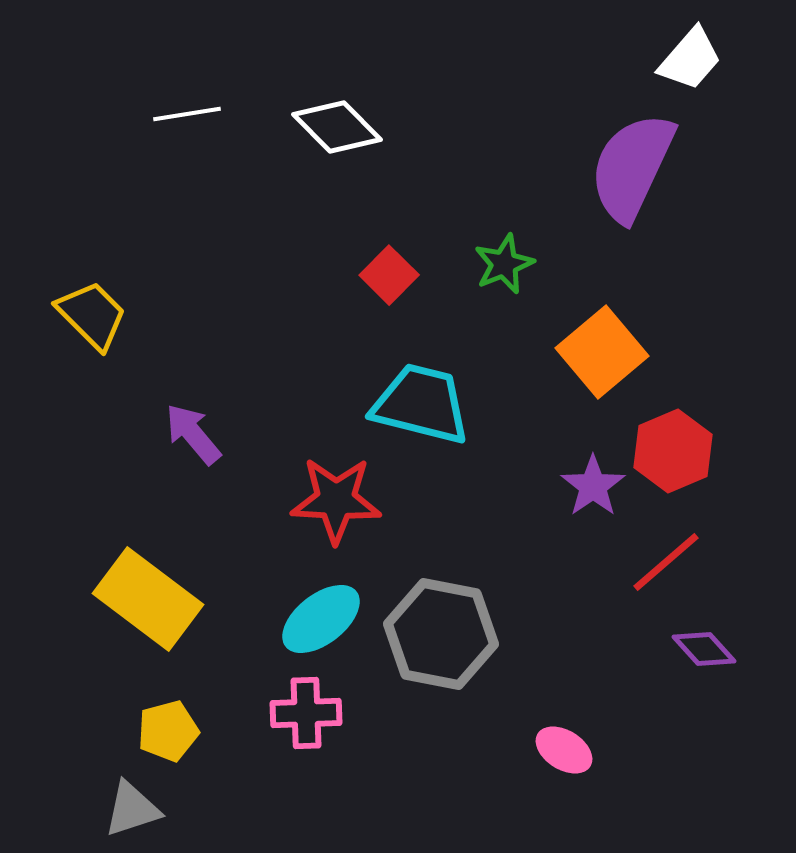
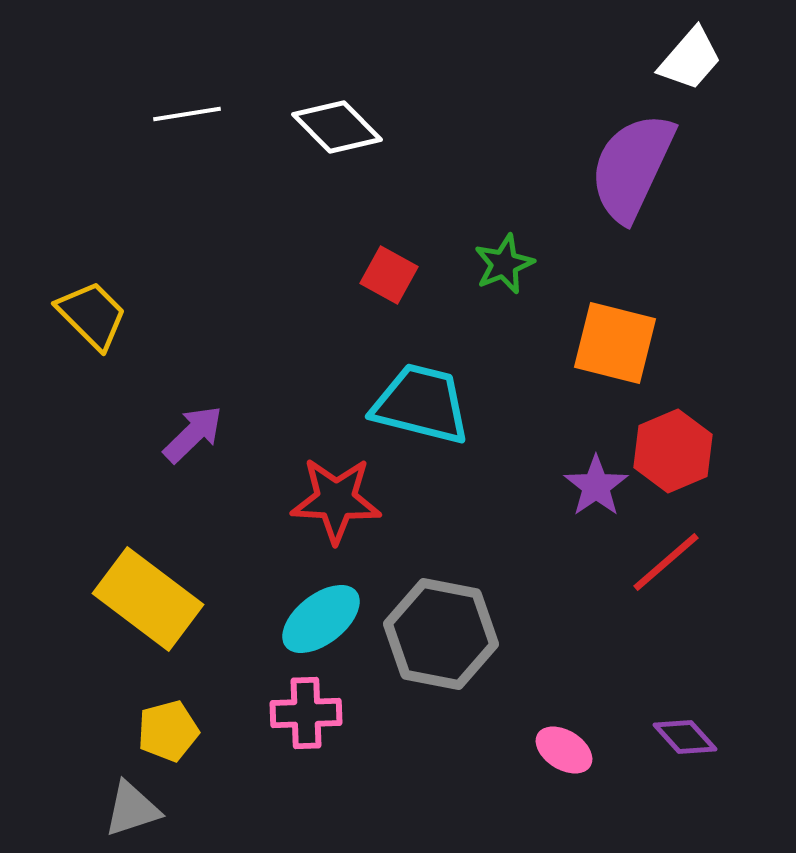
red square: rotated 16 degrees counterclockwise
orange square: moved 13 px right, 9 px up; rotated 36 degrees counterclockwise
purple arrow: rotated 86 degrees clockwise
purple star: moved 3 px right
purple diamond: moved 19 px left, 88 px down
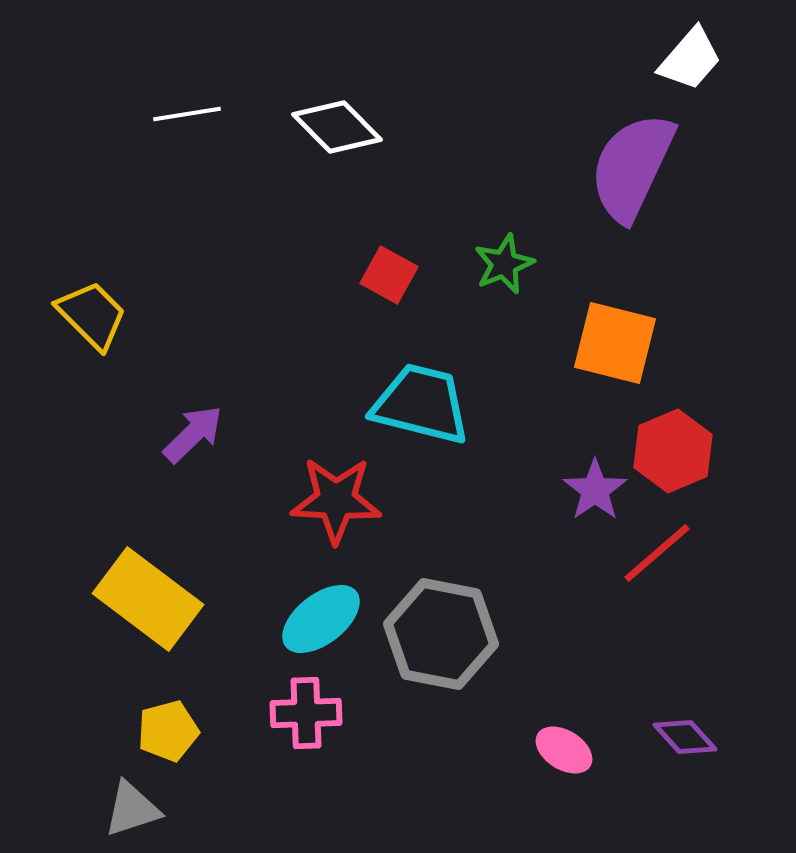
purple star: moved 1 px left, 4 px down
red line: moved 9 px left, 9 px up
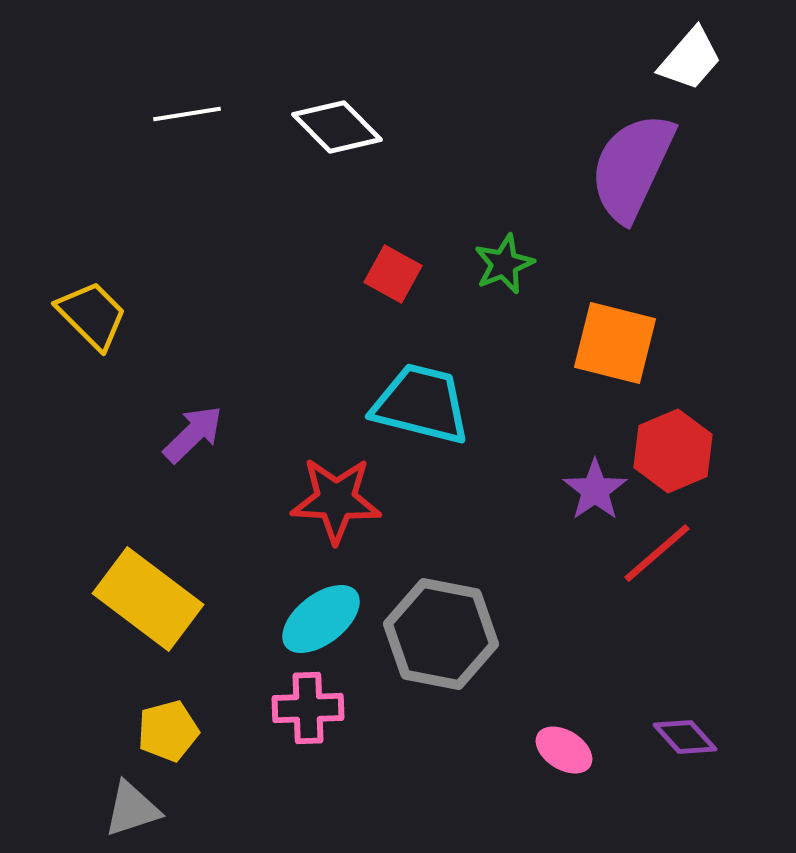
red square: moved 4 px right, 1 px up
pink cross: moved 2 px right, 5 px up
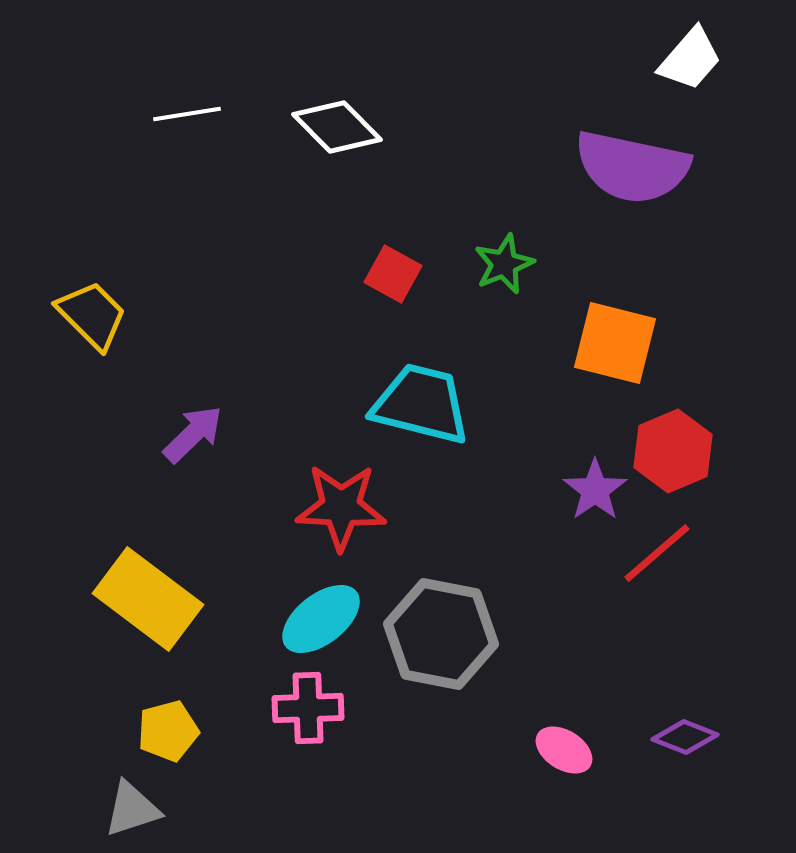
purple semicircle: rotated 103 degrees counterclockwise
red star: moved 5 px right, 7 px down
purple diamond: rotated 26 degrees counterclockwise
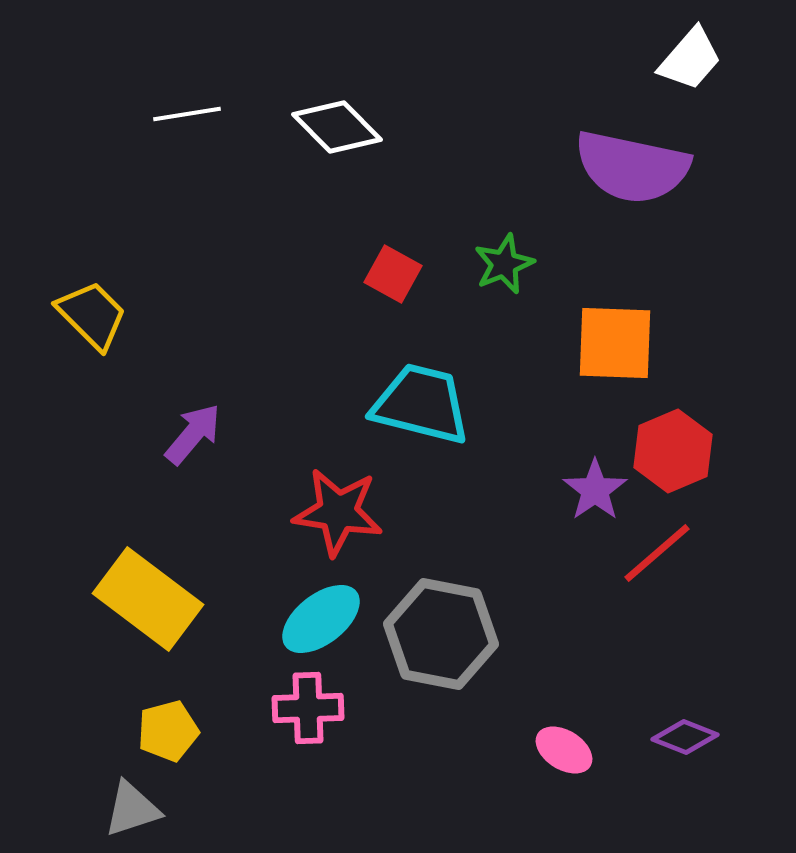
orange square: rotated 12 degrees counterclockwise
purple arrow: rotated 6 degrees counterclockwise
red star: moved 3 px left, 5 px down; rotated 6 degrees clockwise
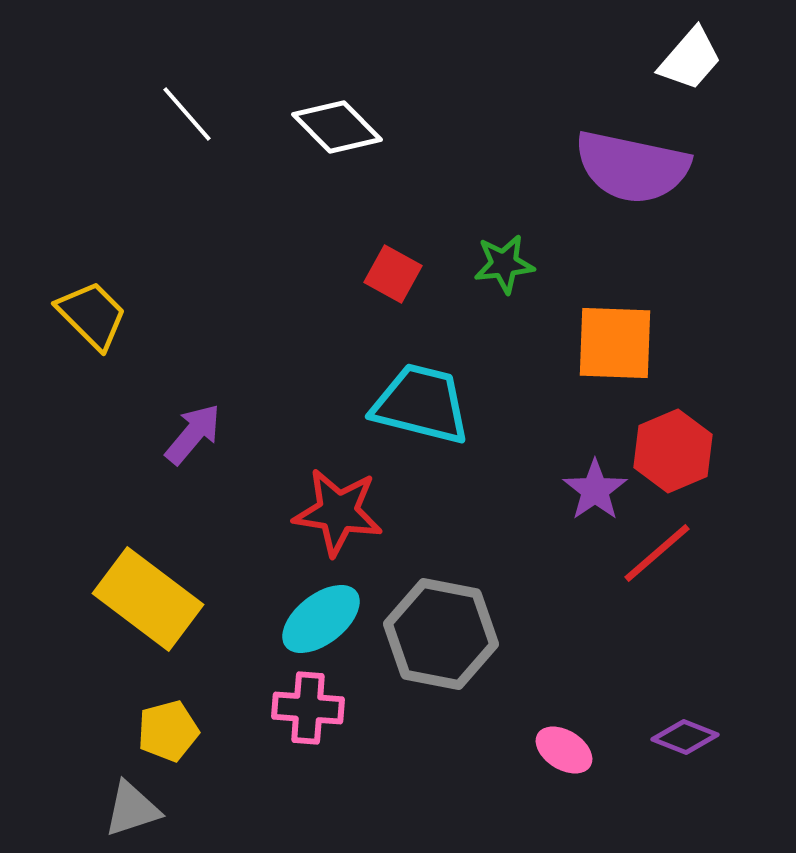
white line: rotated 58 degrees clockwise
green star: rotated 16 degrees clockwise
pink cross: rotated 6 degrees clockwise
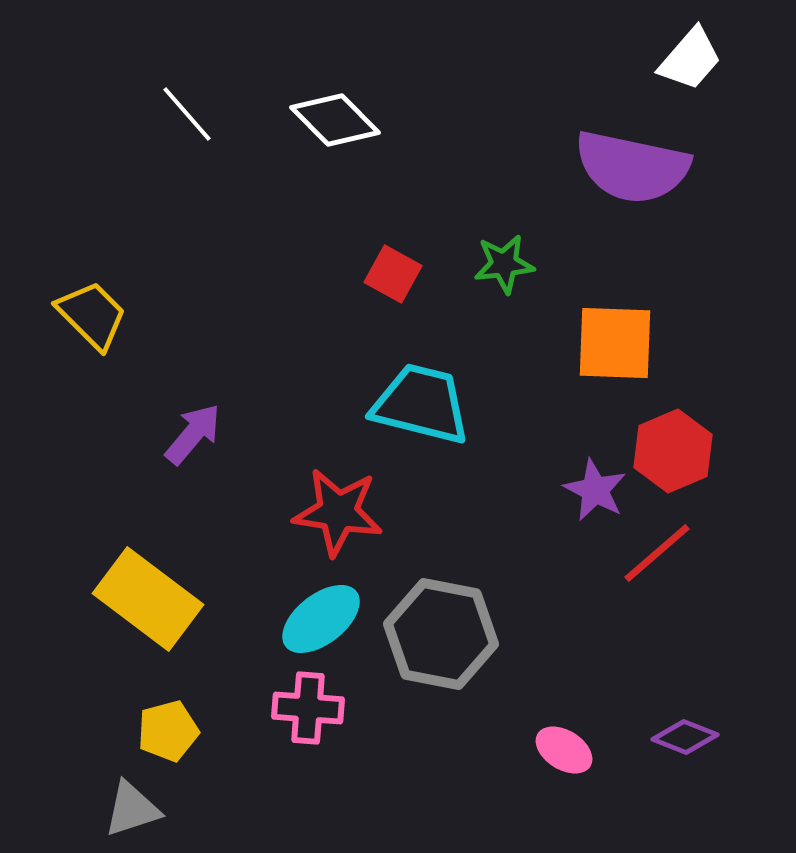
white diamond: moved 2 px left, 7 px up
purple star: rotated 10 degrees counterclockwise
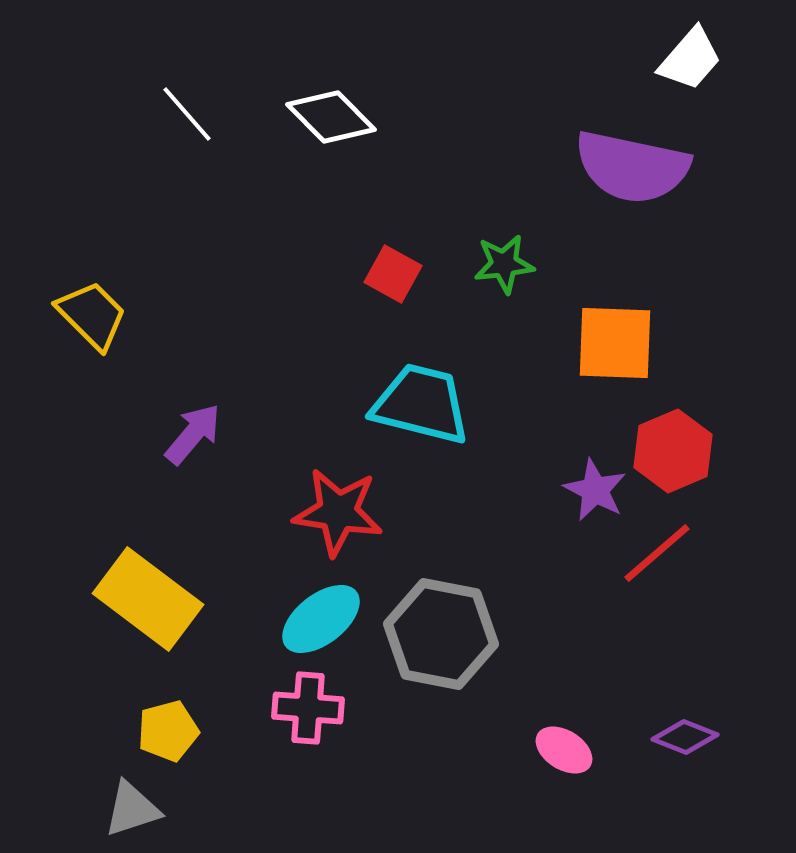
white diamond: moved 4 px left, 3 px up
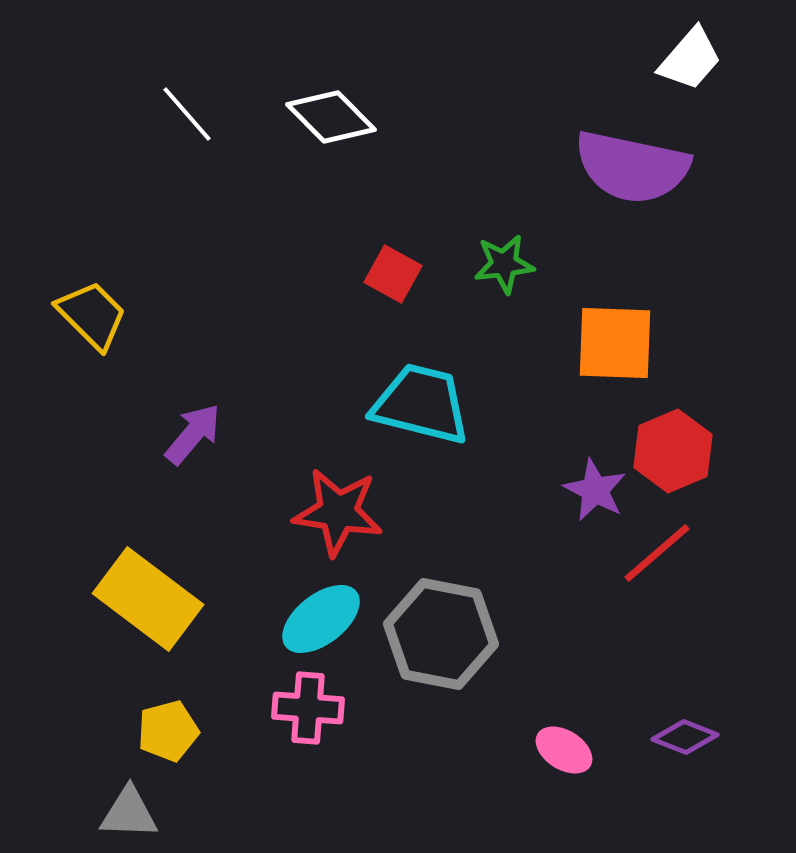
gray triangle: moved 3 px left, 4 px down; rotated 20 degrees clockwise
